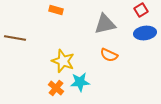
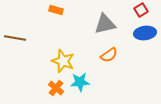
orange semicircle: rotated 60 degrees counterclockwise
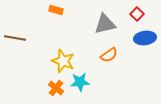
red square: moved 4 px left, 4 px down; rotated 16 degrees counterclockwise
blue ellipse: moved 5 px down
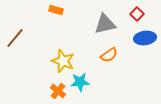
brown line: rotated 60 degrees counterclockwise
orange cross: moved 2 px right, 3 px down
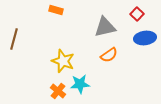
gray triangle: moved 3 px down
brown line: moved 1 px left, 1 px down; rotated 25 degrees counterclockwise
cyan star: moved 2 px down
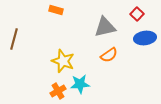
orange cross: rotated 21 degrees clockwise
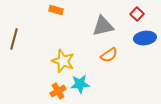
gray triangle: moved 2 px left, 1 px up
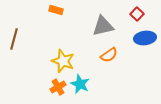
cyan star: rotated 30 degrees clockwise
orange cross: moved 4 px up
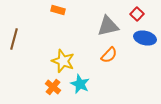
orange rectangle: moved 2 px right
gray triangle: moved 5 px right
blue ellipse: rotated 20 degrees clockwise
orange semicircle: rotated 12 degrees counterclockwise
orange cross: moved 5 px left; rotated 21 degrees counterclockwise
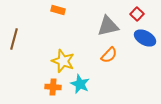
blue ellipse: rotated 15 degrees clockwise
orange cross: rotated 35 degrees counterclockwise
